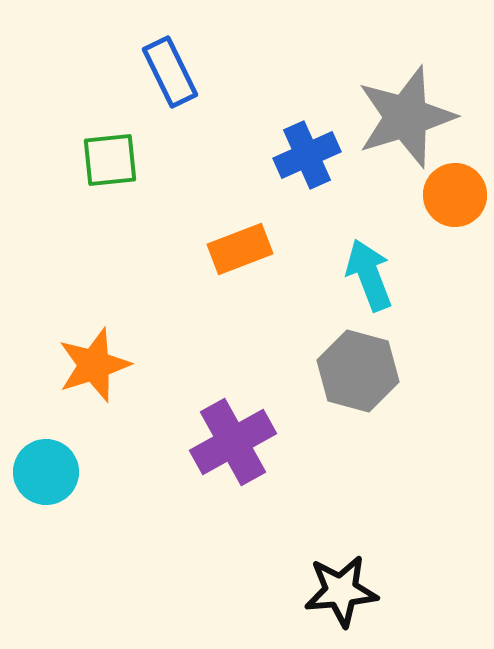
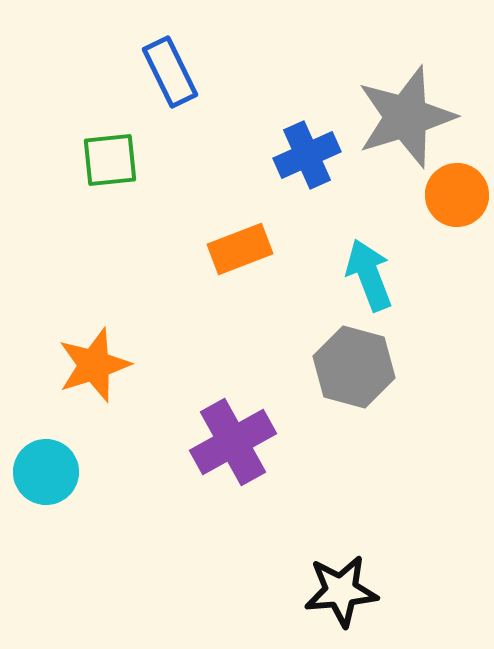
orange circle: moved 2 px right
gray hexagon: moved 4 px left, 4 px up
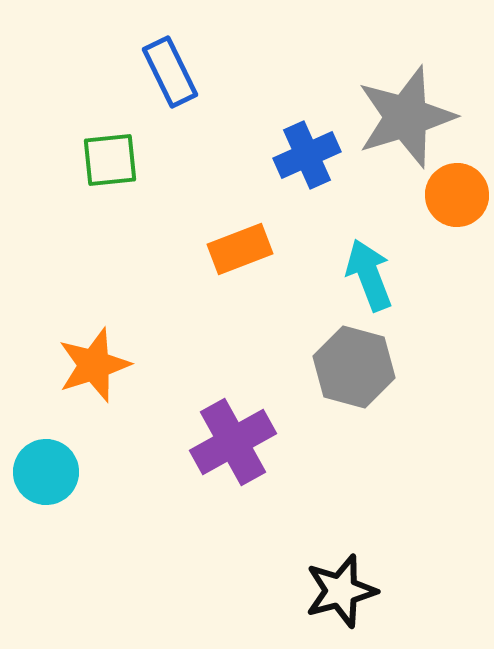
black star: rotated 10 degrees counterclockwise
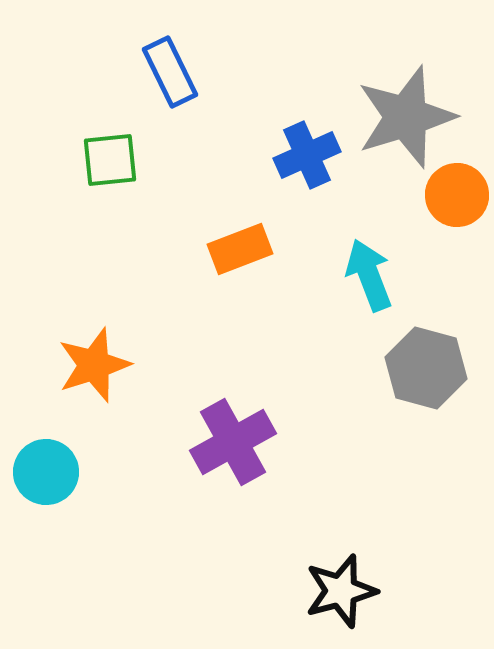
gray hexagon: moved 72 px right, 1 px down
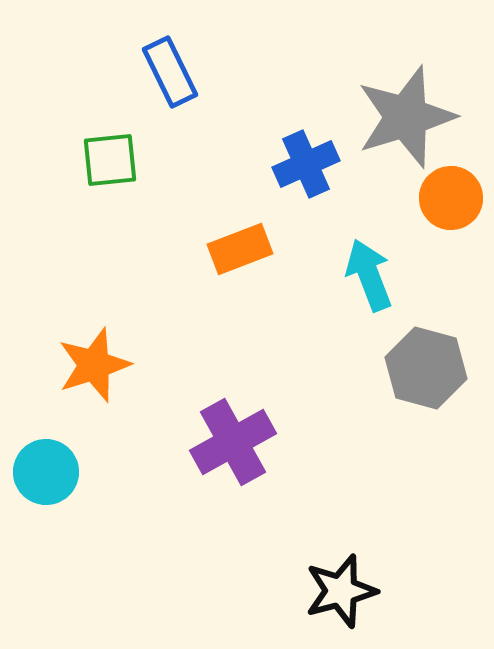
blue cross: moved 1 px left, 9 px down
orange circle: moved 6 px left, 3 px down
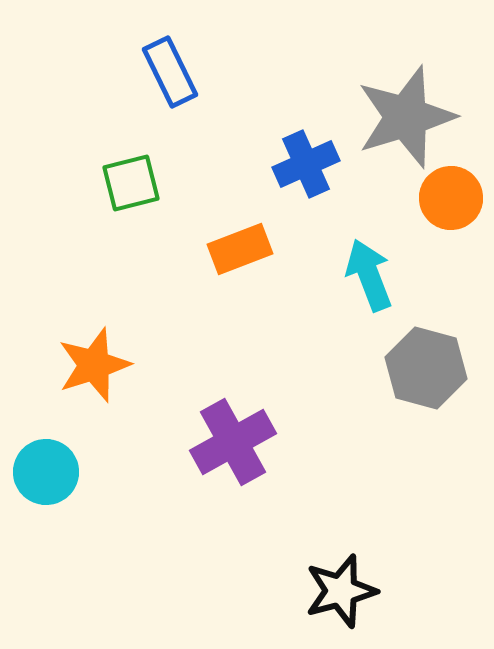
green square: moved 21 px right, 23 px down; rotated 8 degrees counterclockwise
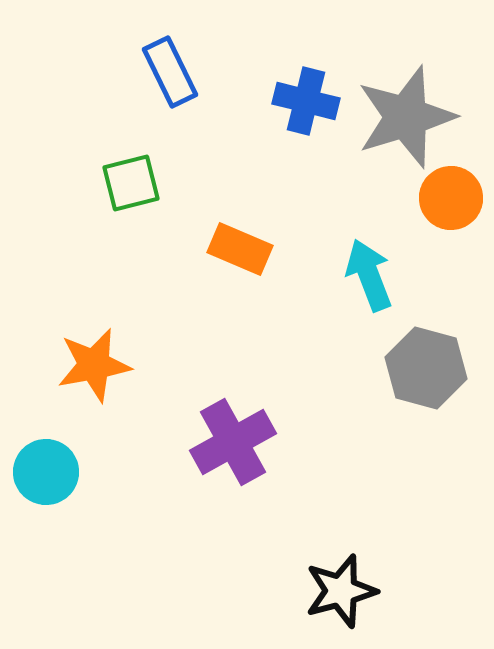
blue cross: moved 63 px up; rotated 38 degrees clockwise
orange rectangle: rotated 44 degrees clockwise
orange star: rotated 8 degrees clockwise
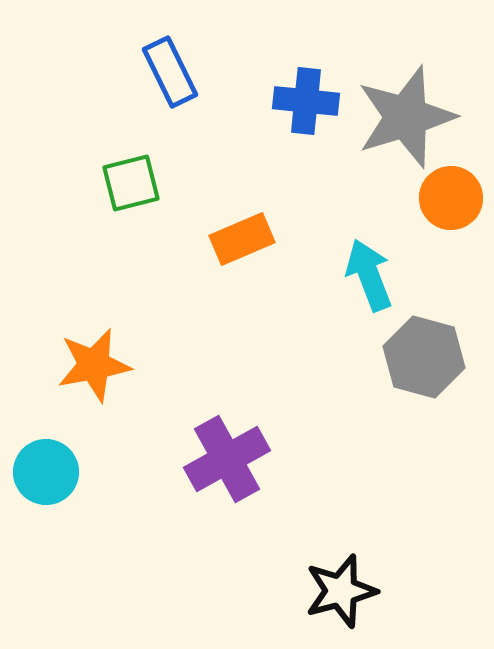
blue cross: rotated 8 degrees counterclockwise
orange rectangle: moved 2 px right, 10 px up; rotated 46 degrees counterclockwise
gray hexagon: moved 2 px left, 11 px up
purple cross: moved 6 px left, 17 px down
